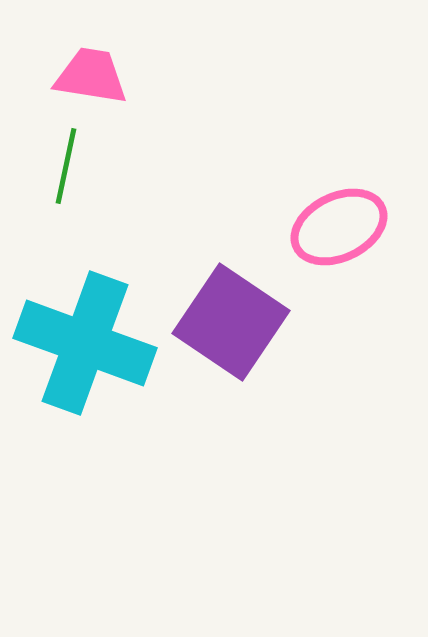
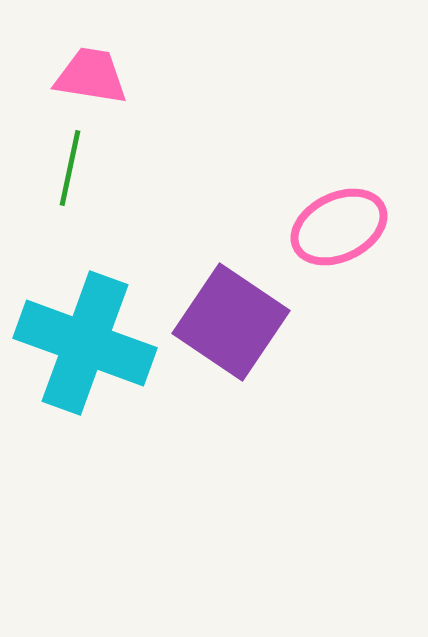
green line: moved 4 px right, 2 px down
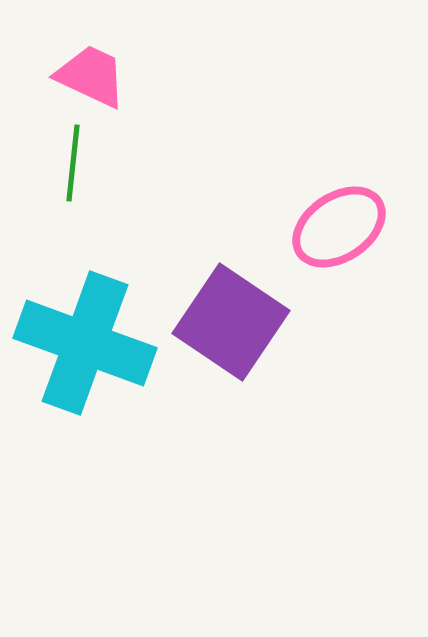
pink trapezoid: rotated 16 degrees clockwise
green line: moved 3 px right, 5 px up; rotated 6 degrees counterclockwise
pink ellipse: rotated 8 degrees counterclockwise
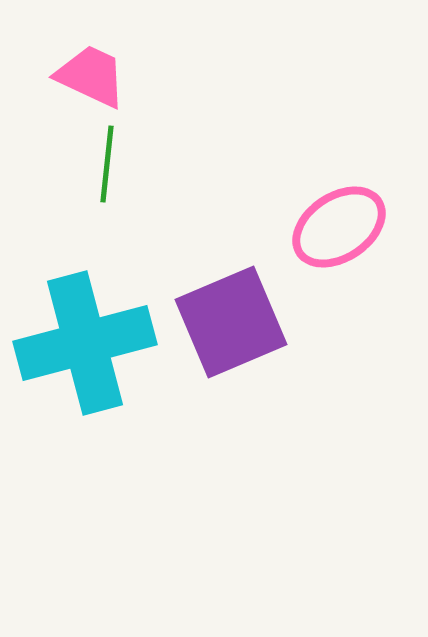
green line: moved 34 px right, 1 px down
purple square: rotated 33 degrees clockwise
cyan cross: rotated 35 degrees counterclockwise
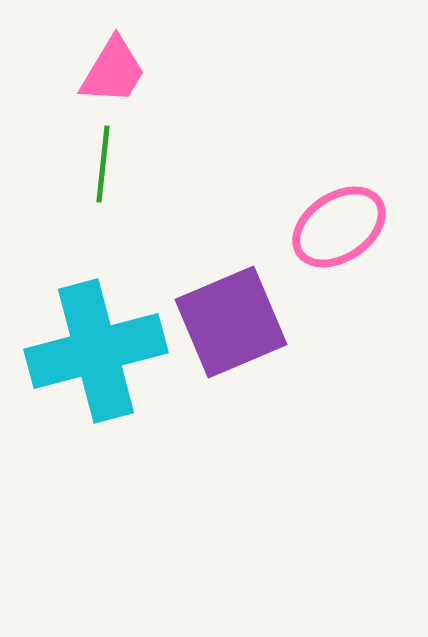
pink trapezoid: moved 22 px right, 5 px up; rotated 96 degrees clockwise
green line: moved 4 px left
cyan cross: moved 11 px right, 8 px down
